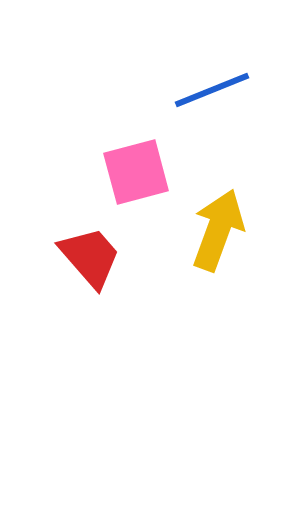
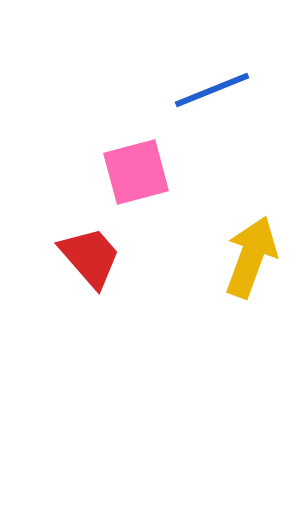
yellow arrow: moved 33 px right, 27 px down
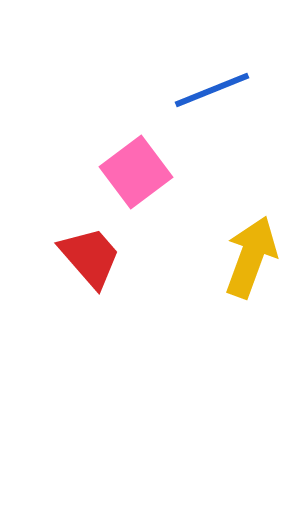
pink square: rotated 22 degrees counterclockwise
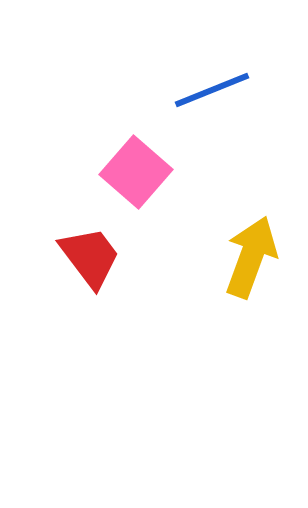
pink square: rotated 12 degrees counterclockwise
red trapezoid: rotated 4 degrees clockwise
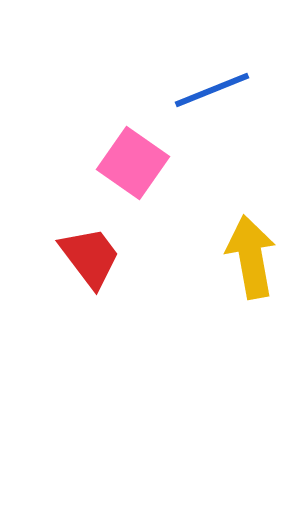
pink square: moved 3 px left, 9 px up; rotated 6 degrees counterclockwise
yellow arrow: rotated 30 degrees counterclockwise
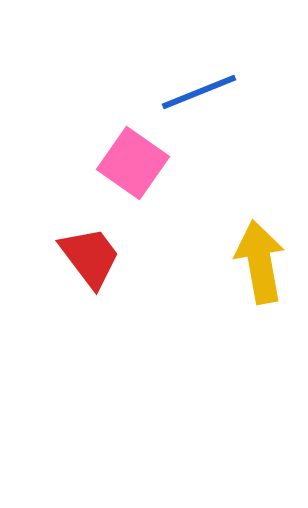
blue line: moved 13 px left, 2 px down
yellow arrow: moved 9 px right, 5 px down
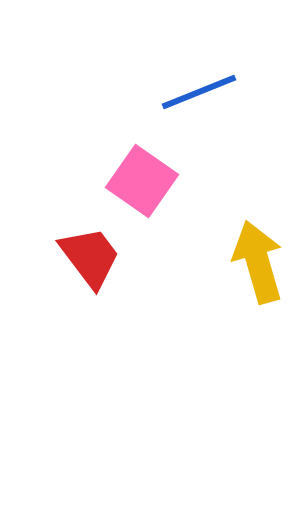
pink square: moved 9 px right, 18 px down
yellow arrow: moved 2 px left; rotated 6 degrees counterclockwise
